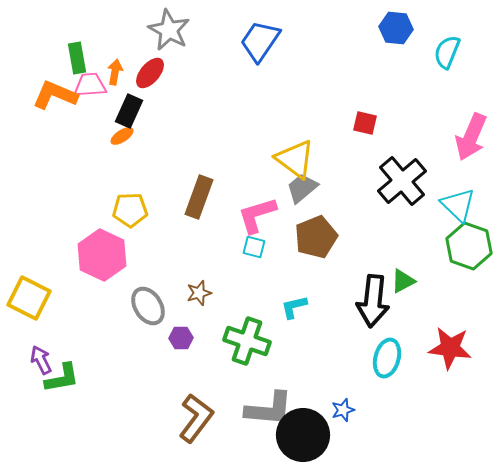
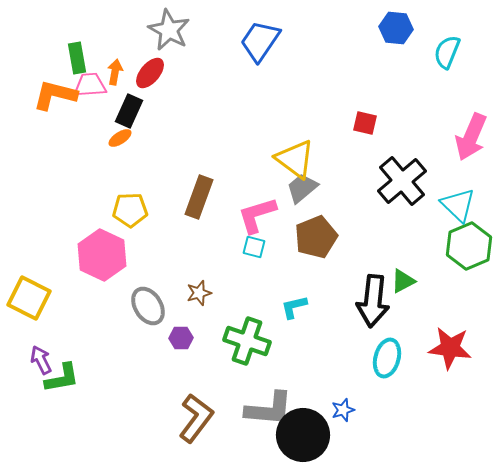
orange L-shape: rotated 9 degrees counterclockwise
orange ellipse: moved 2 px left, 2 px down
green hexagon: rotated 18 degrees clockwise
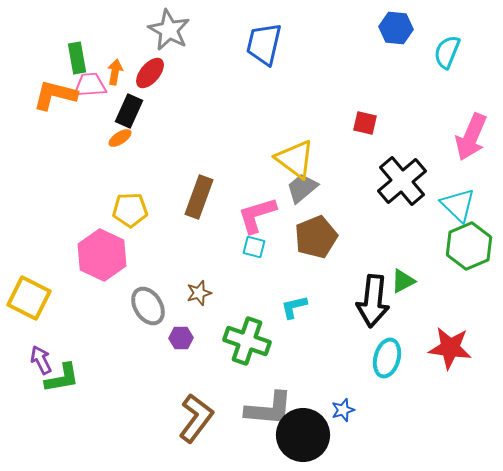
blue trapezoid: moved 4 px right, 3 px down; rotated 21 degrees counterclockwise
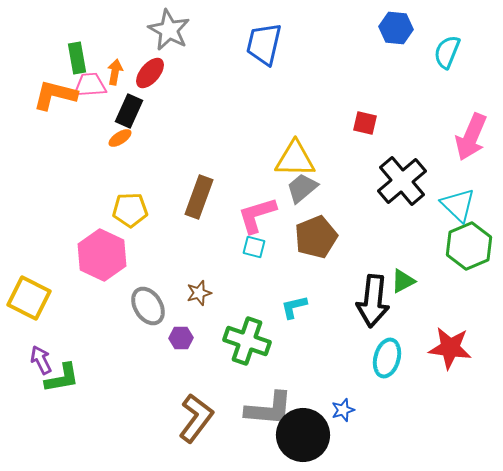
yellow triangle: rotated 36 degrees counterclockwise
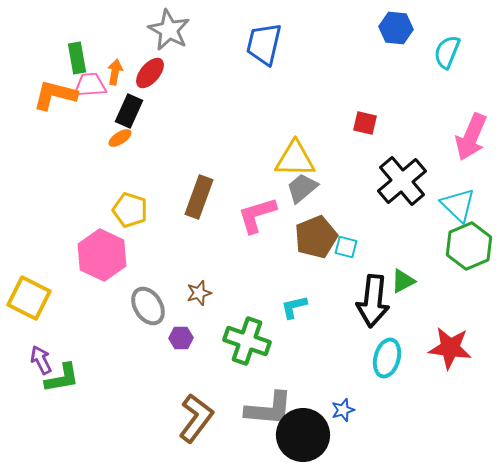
yellow pentagon: rotated 20 degrees clockwise
cyan square: moved 92 px right
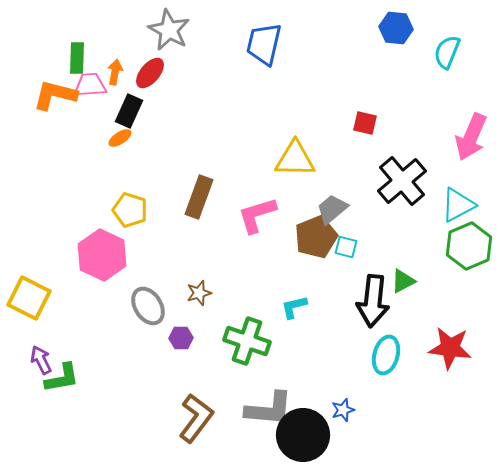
green rectangle: rotated 12 degrees clockwise
gray trapezoid: moved 30 px right, 21 px down
cyan triangle: rotated 48 degrees clockwise
cyan ellipse: moved 1 px left, 3 px up
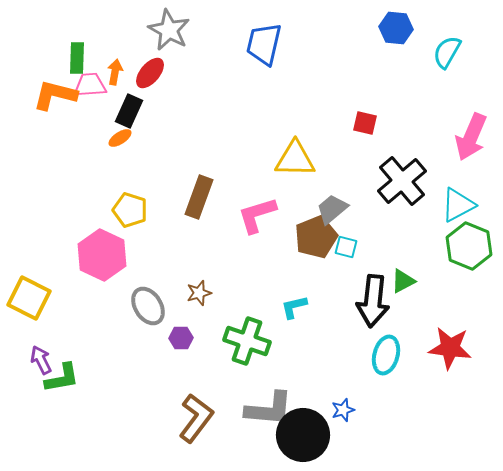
cyan semicircle: rotated 8 degrees clockwise
green hexagon: rotated 15 degrees counterclockwise
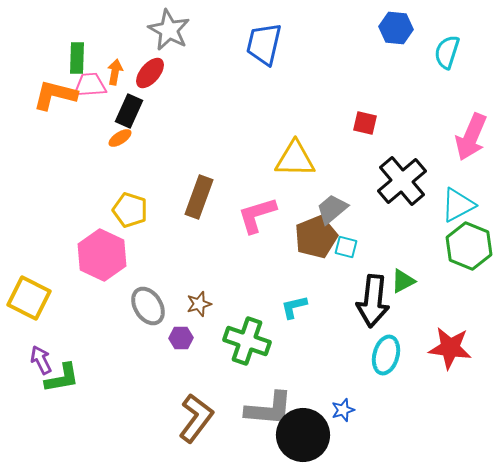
cyan semicircle: rotated 12 degrees counterclockwise
brown star: moved 11 px down
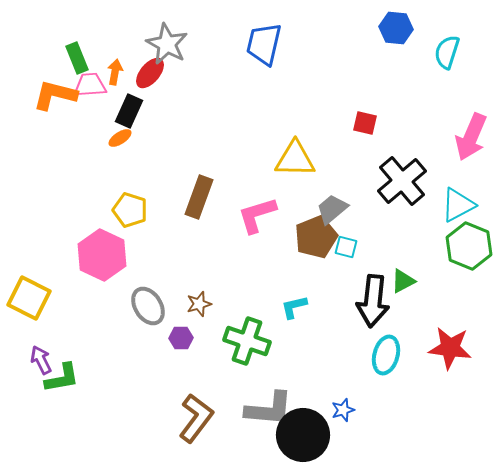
gray star: moved 2 px left, 14 px down
green rectangle: rotated 24 degrees counterclockwise
